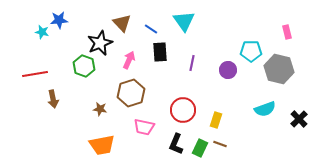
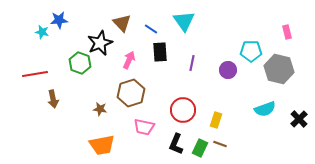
green hexagon: moved 4 px left, 3 px up
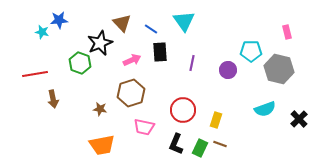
pink arrow: moved 3 px right; rotated 42 degrees clockwise
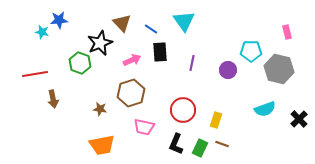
brown line: moved 2 px right
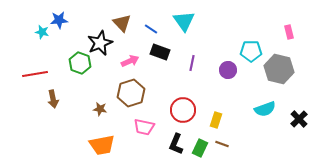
pink rectangle: moved 2 px right
black rectangle: rotated 66 degrees counterclockwise
pink arrow: moved 2 px left, 1 px down
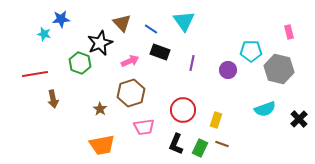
blue star: moved 2 px right, 1 px up
cyan star: moved 2 px right, 2 px down
brown star: rotated 24 degrees clockwise
pink trapezoid: rotated 20 degrees counterclockwise
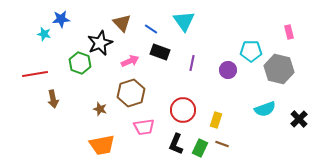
brown star: rotated 16 degrees counterclockwise
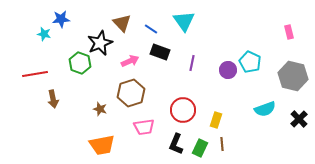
cyan pentagon: moved 1 px left, 11 px down; rotated 25 degrees clockwise
gray hexagon: moved 14 px right, 7 px down
brown line: rotated 64 degrees clockwise
